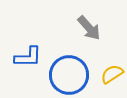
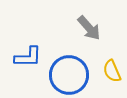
yellow semicircle: moved 3 px up; rotated 80 degrees counterclockwise
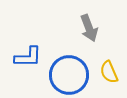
gray arrow: rotated 20 degrees clockwise
yellow semicircle: moved 3 px left, 1 px down
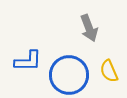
blue L-shape: moved 4 px down
yellow semicircle: moved 1 px up
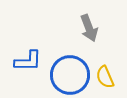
yellow semicircle: moved 4 px left, 6 px down
blue circle: moved 1 px right
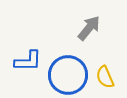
gray arrow: rotated 120 degrees counterclockwise
blue circle: moved 2 px left
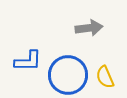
gray arrow: rotated 44 degrees clockwise
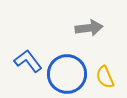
blue L-shape: rotated 128 degrees counterclockwise
blue circle: moved 1 px left, 1 px up
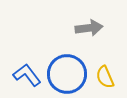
blue L-shape: moved 1 px left, 14 px down
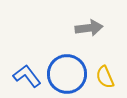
blue L-shape: moved 1 px down
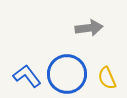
yellow semicircle: moved 2 px right, 1 px down
